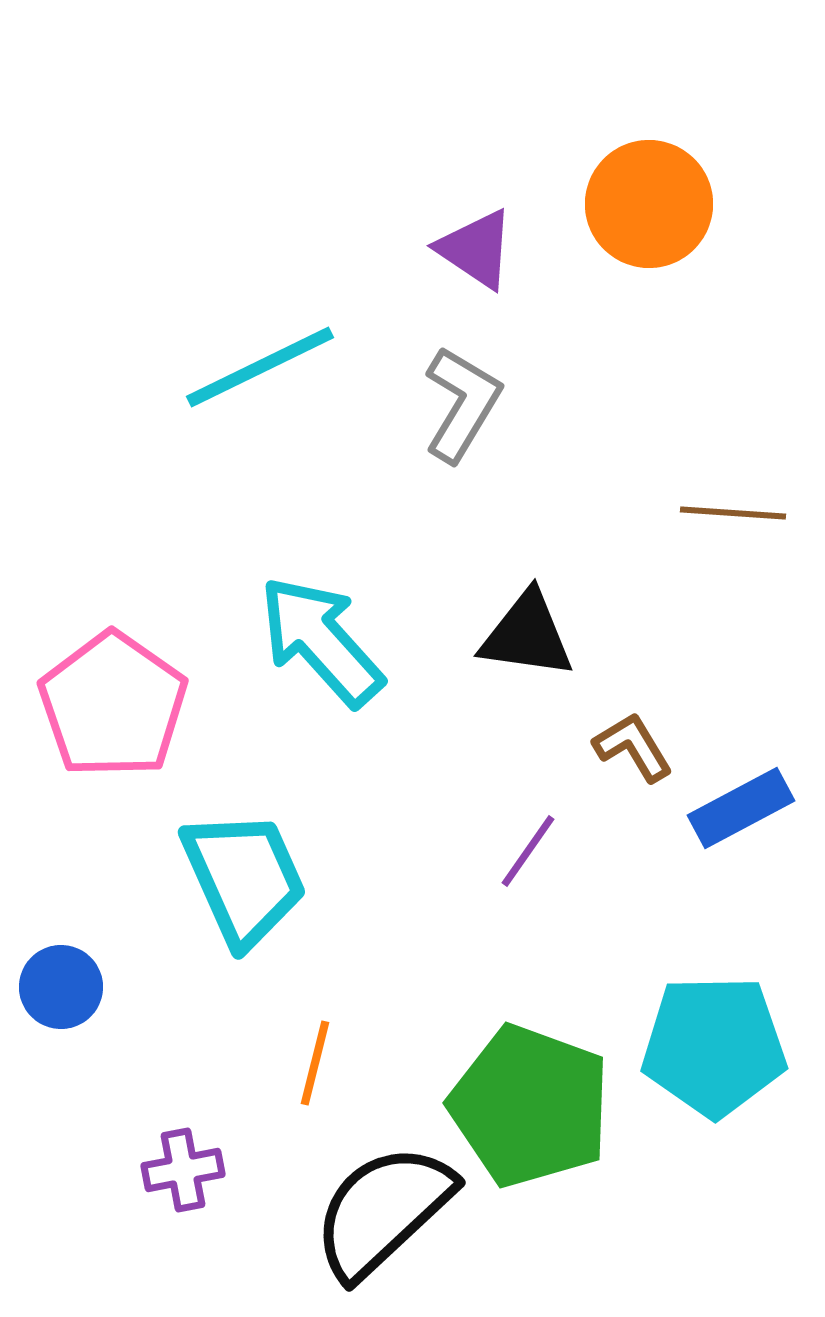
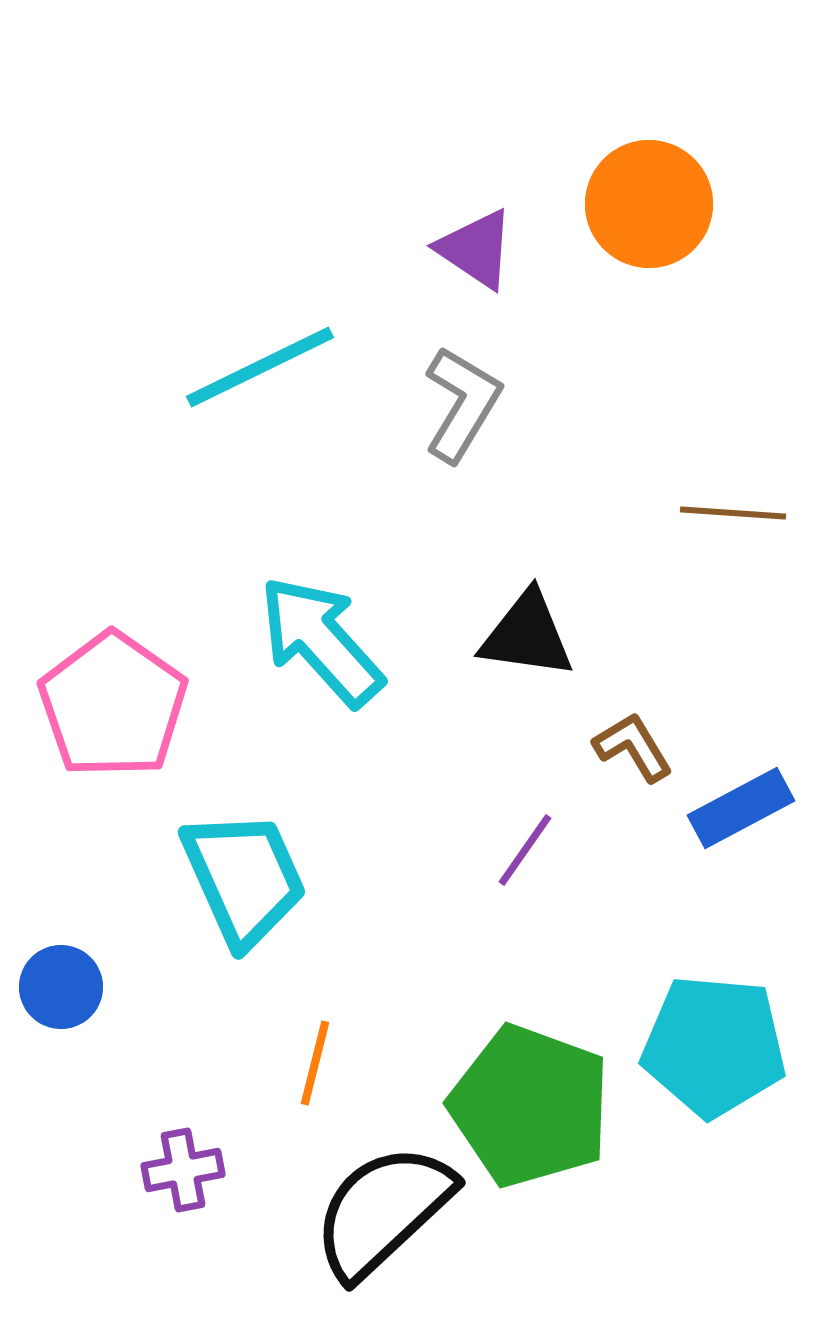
purple line: moved 3 px left, 1 px up
cyan pentagon: rotated 6 degrees clockwise
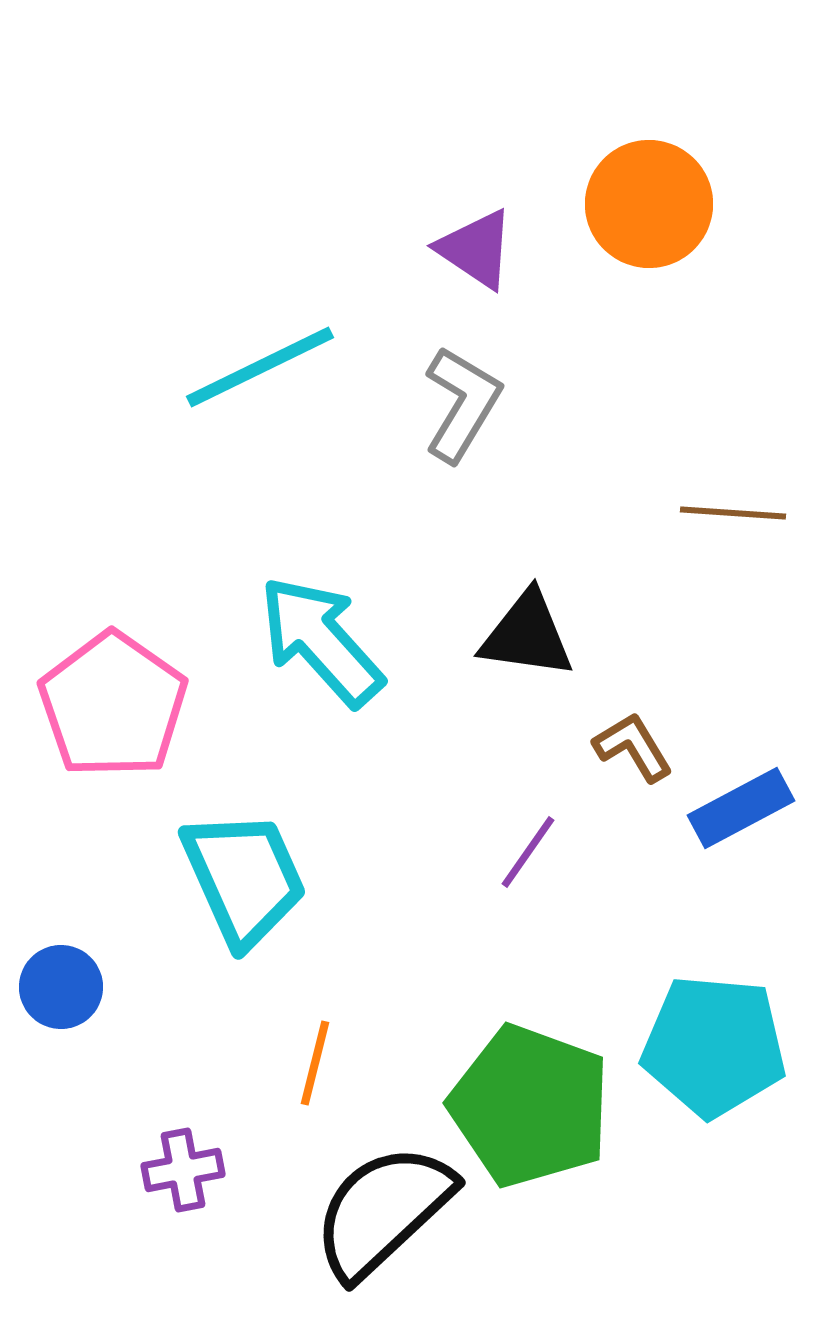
purple line: moved 3 px right, 2 px down
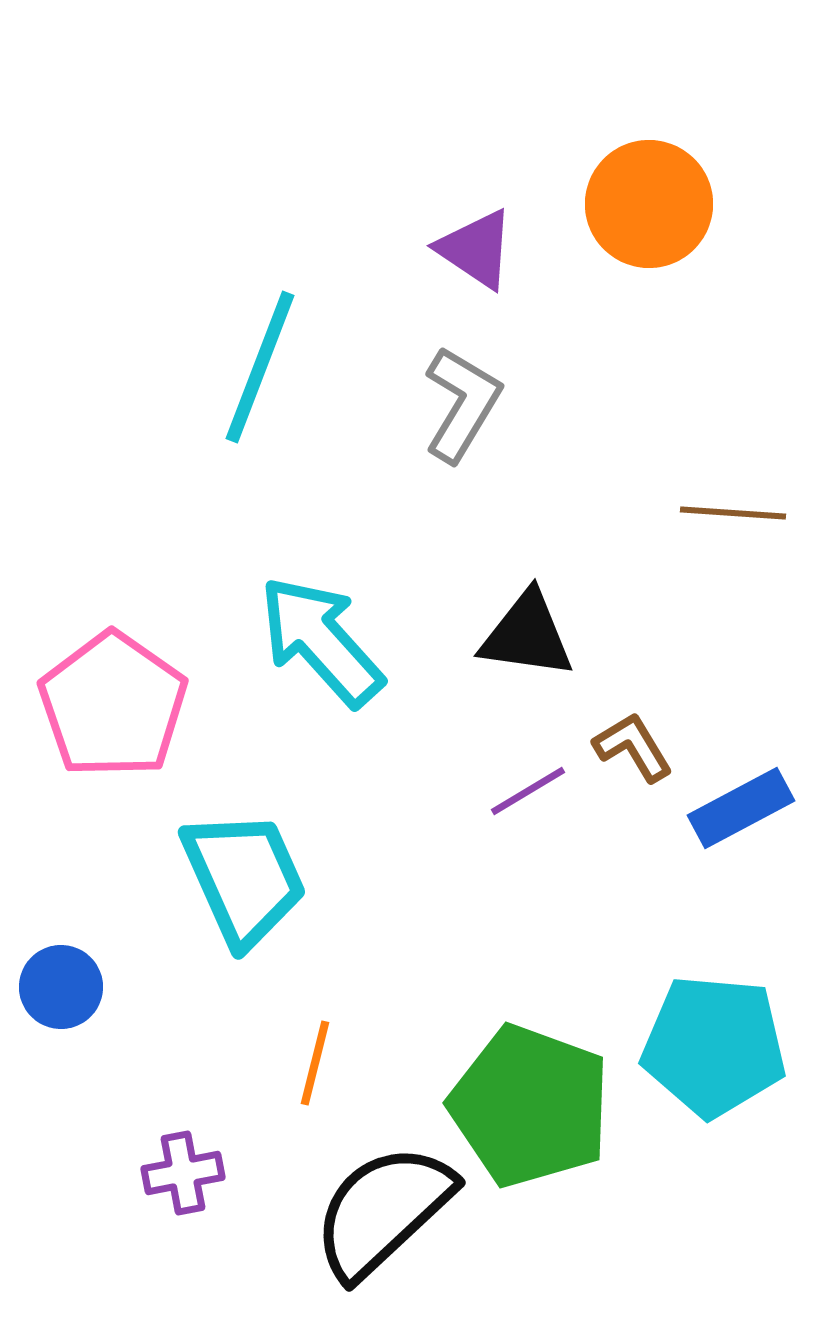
cyan line: rotated 43 degrees counterclockwise
purple line: moved 61 px up; rotated 24 degrees clockwise
purple cross: moved 3 px down
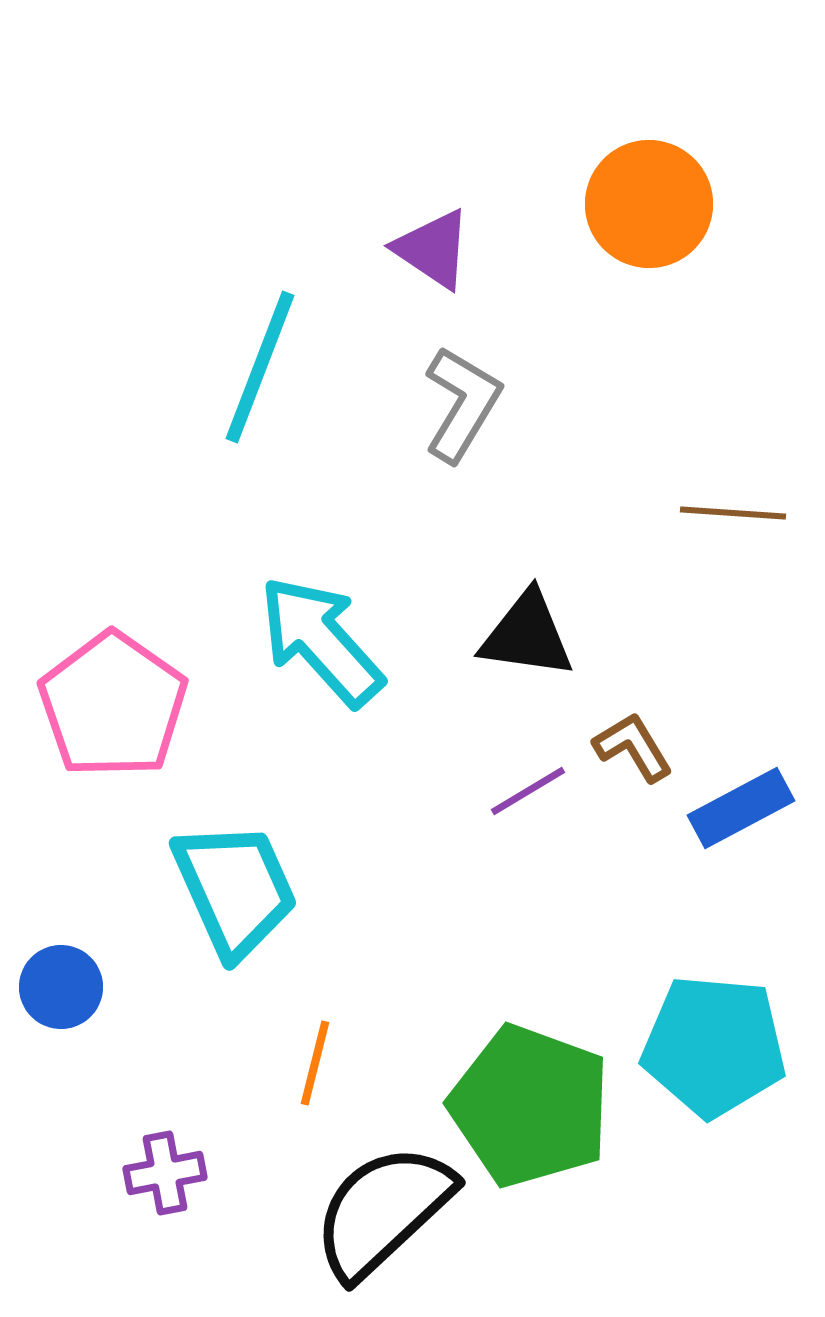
purple triangle: moved 43 px left
cyan trapezoid: moved 9 px left, 11 px down
purple cross: moved 18 px left
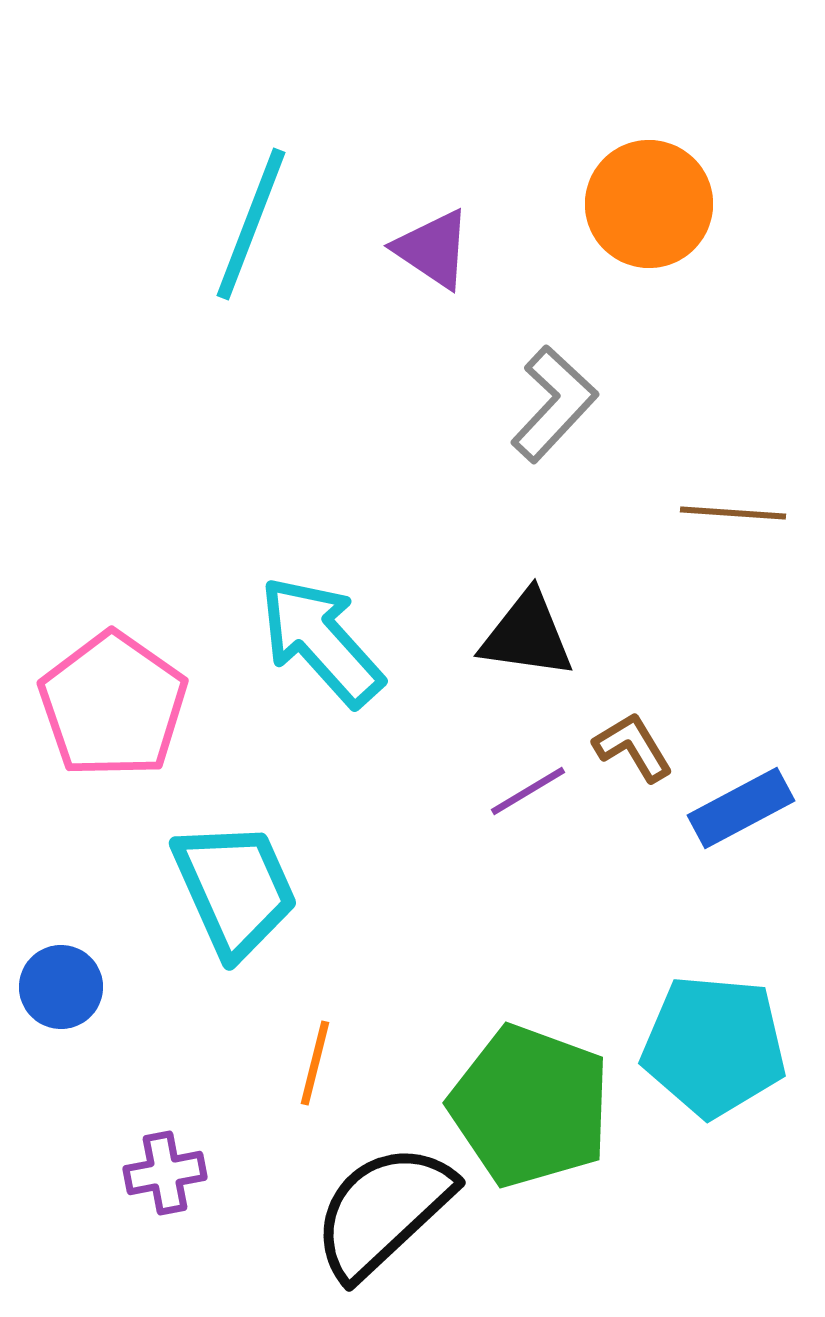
cyan line: moved 9 px left, 143 px up
gray L-shape: moved 92 px right; rotated 12 degrees clockwise
